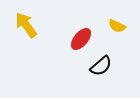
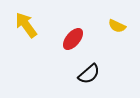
red ellipse: moved 8 px left
black semicircle: moved 12 px left, 8 px down
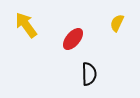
yellow semicircle: moved 3 px up; rotated 90 degrees clockwise
black semicircle: rotated 50 degrees counterclockwise
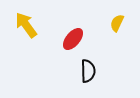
black semicircle: moved 1 px left, 3 px up
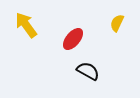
black semicircle: rotated 60 degrees counterclockwise
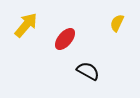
yellow arrow: rotated 76 degrees clockwise
red ellipse: moved 8 px left
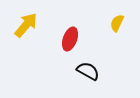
red ellipse: moved 5 px right; rotated 20 degrees counterclockwise
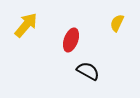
red ellipse: moved 1 px right, 1 px down
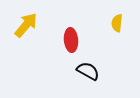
yellow semicircle: rotated 18 degrees counterclockwise
red ellipse: rotated 25 degrees counterclockwise
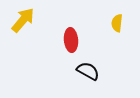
yellow arrow: moved 3 px left, 5 px up
